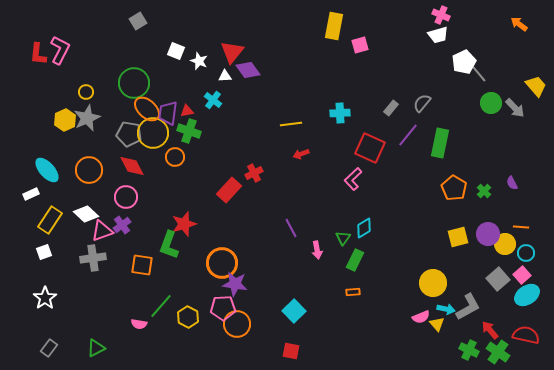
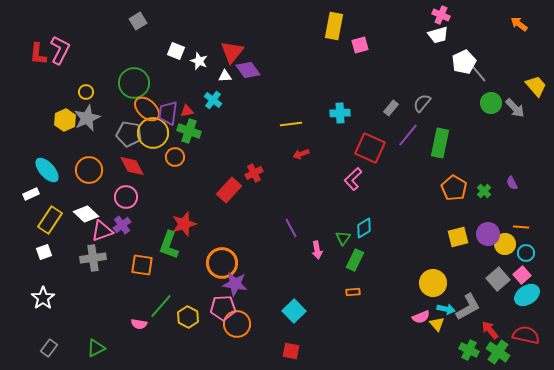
white star at (45, 298): moved 2 px left
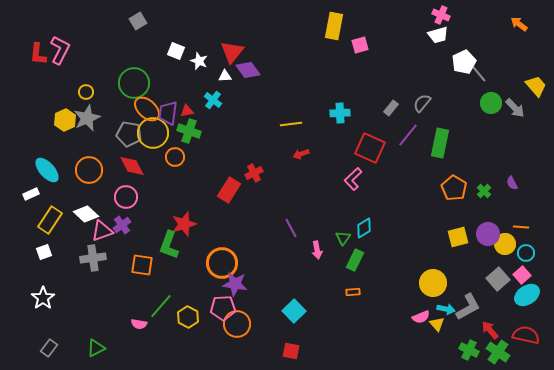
red rectangle at (229, 190): rotated 10 degrees counterclockwise
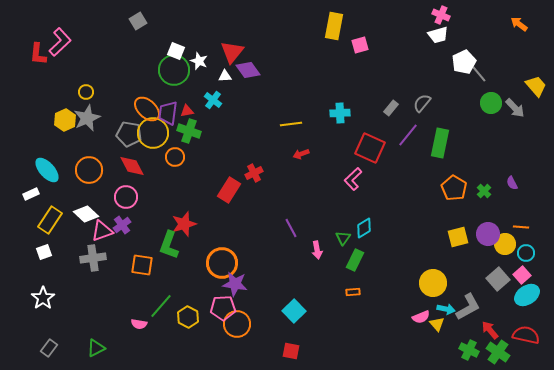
pink L-shape at (60, 50): moved 8 px up; rotated 20 degrees clockwise
green circle at (134, 83): moved 40 px right, 13 px up
